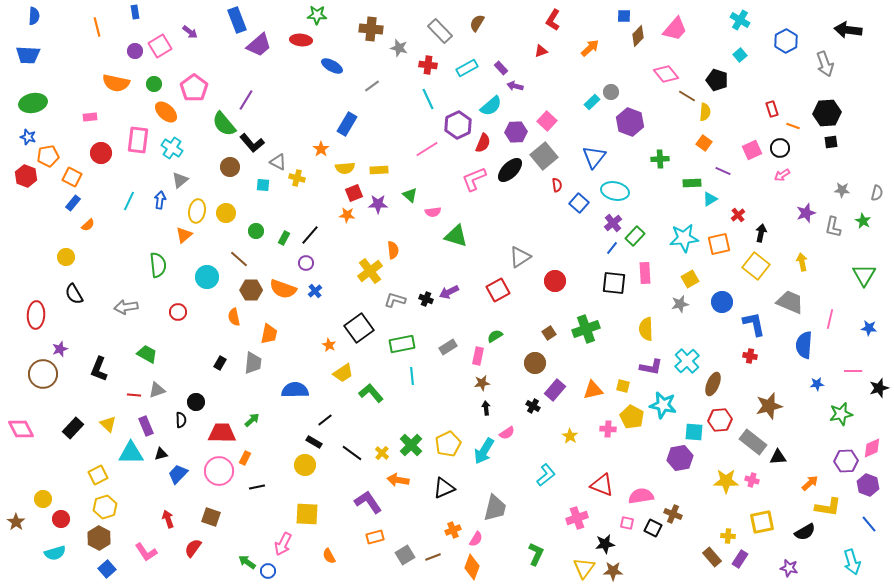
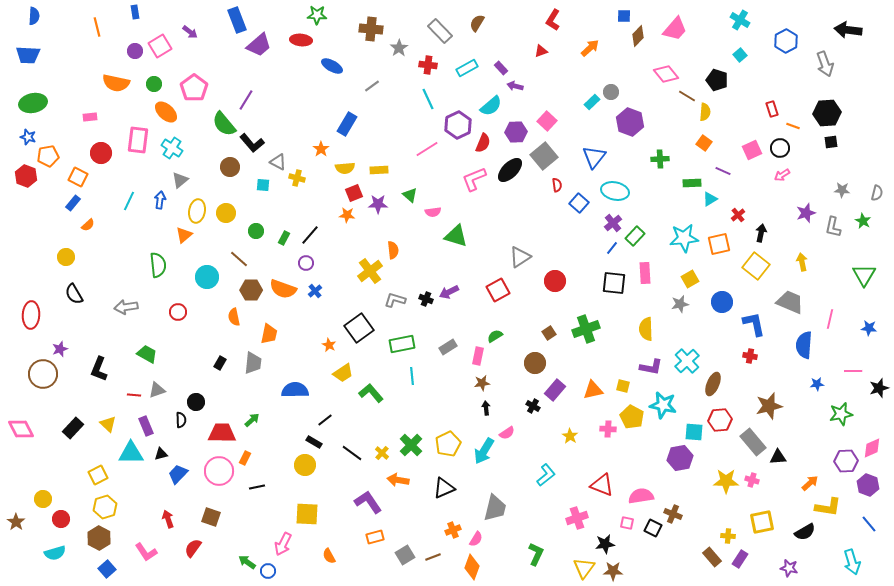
gray star at (399, 48): rotated 24 degrees clockwise
orange square at (72, 177): moved 6 px right
red ellipse at (36, 315): moved 5 px left
gray rectangle at (753, 442): rotated 12 degrees clockwise
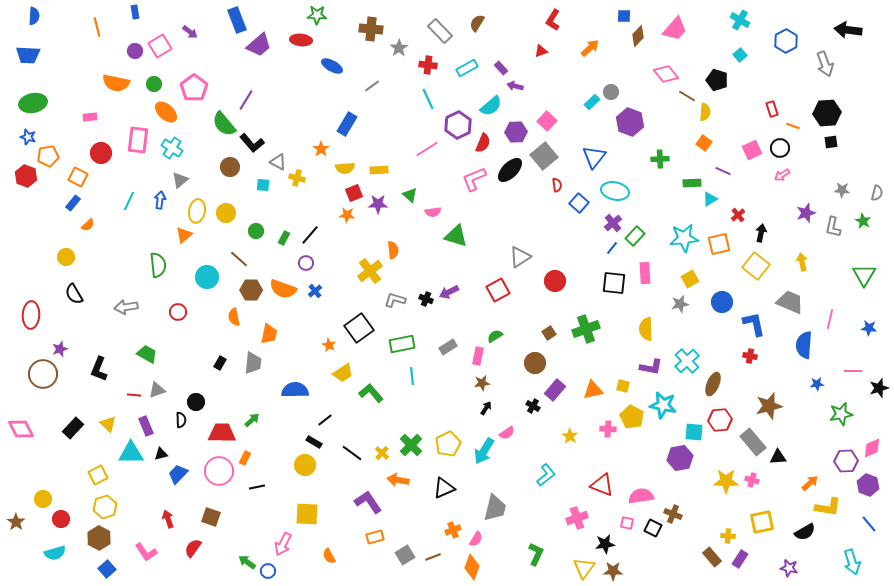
black arrow at (486, 408): rotated 40 degrees clockwise
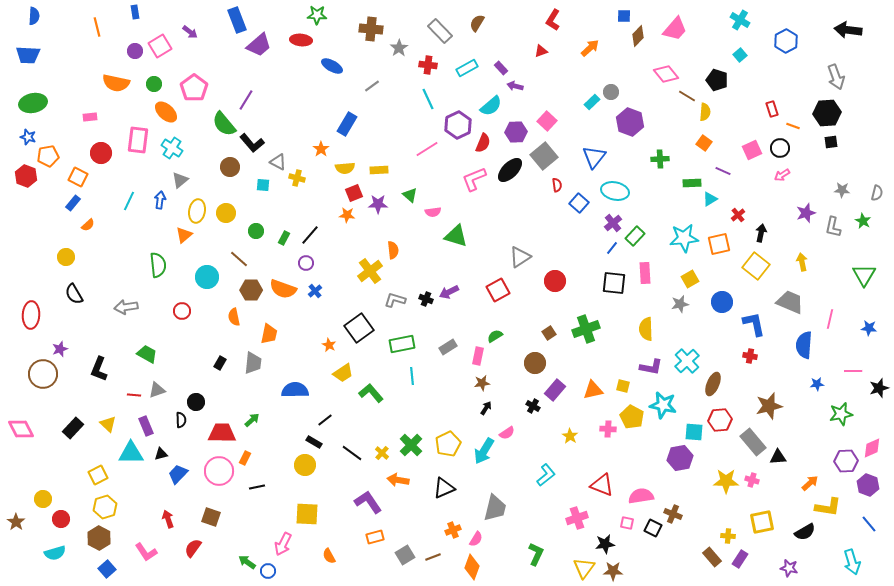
gray arrow at (825, 64): moved 11 px right, 13 px down
red circle at (178, 312): moved 4 px right, 1 px up
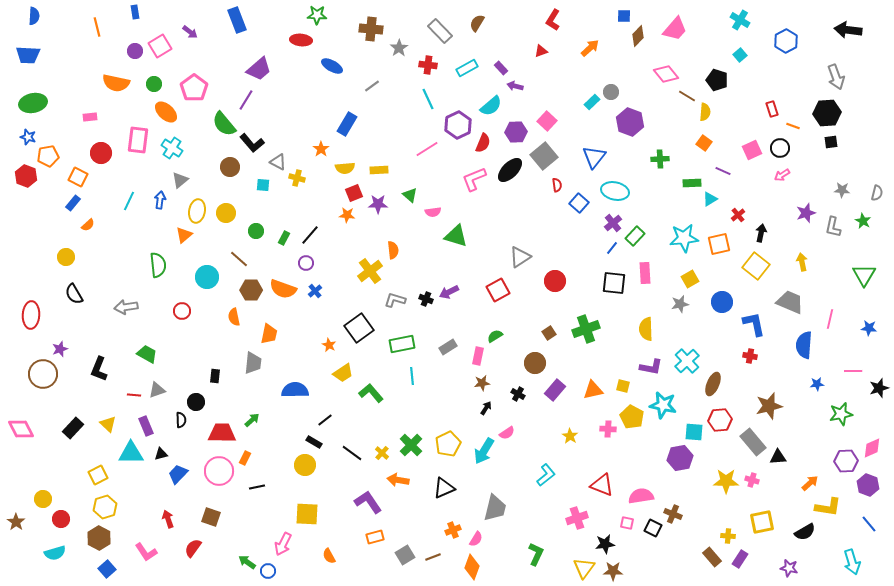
purple trapezoid at (259, 45): moved 24 px down
black rectangle at (220, 363): moved 5 px left, 13 px down; rotated 24 degrees counterclockwise
black cross at (533, 406): moved 15 px left, 12 px up
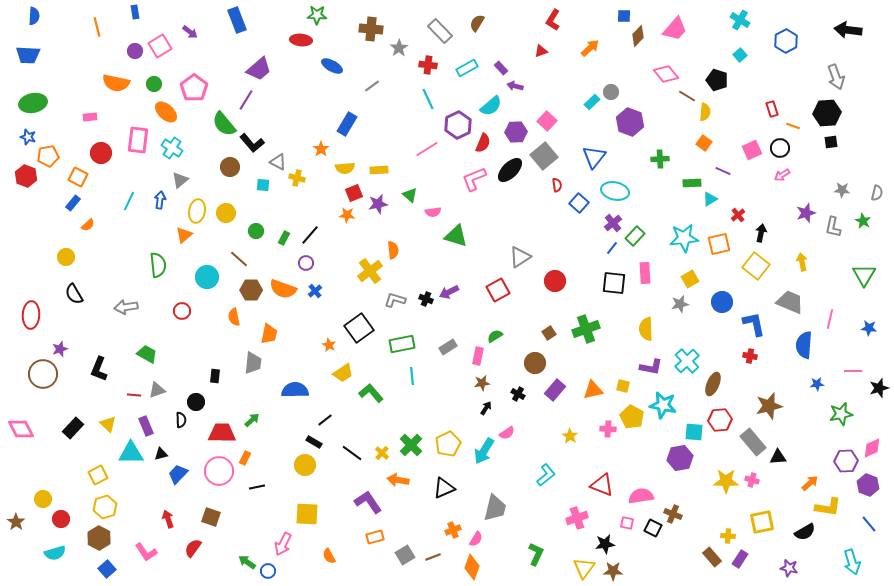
purple star at (378, 204): rotated 12 degrees counterclockwise
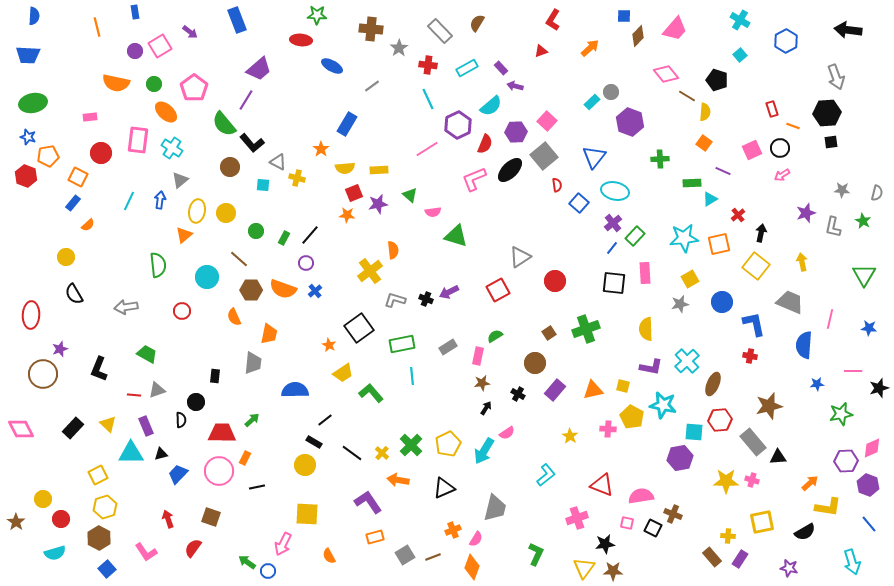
red semicircle at (483, 143): moved 2 px right, 1 px down
orange semicircle at (234, 317): rotated 12 degrees counterclockwise
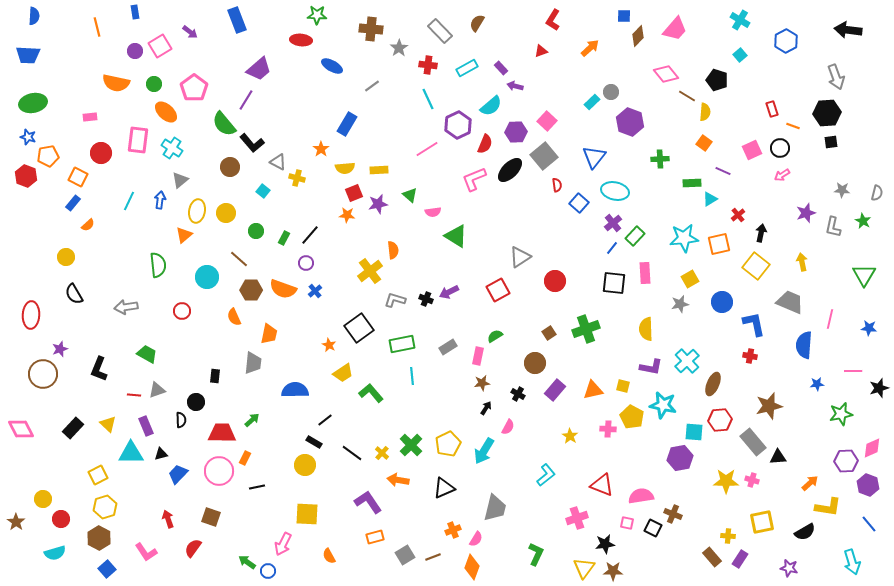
cyan square at (263, 185): moved 6 px down; rotated 32 degrees clockwise
green triangle at (456, 236): rotated 15 degrees clockwise
pink semicircle at (507, 433): moved 1 px right, 6 px up; rotated 28 degrees counterclockwise
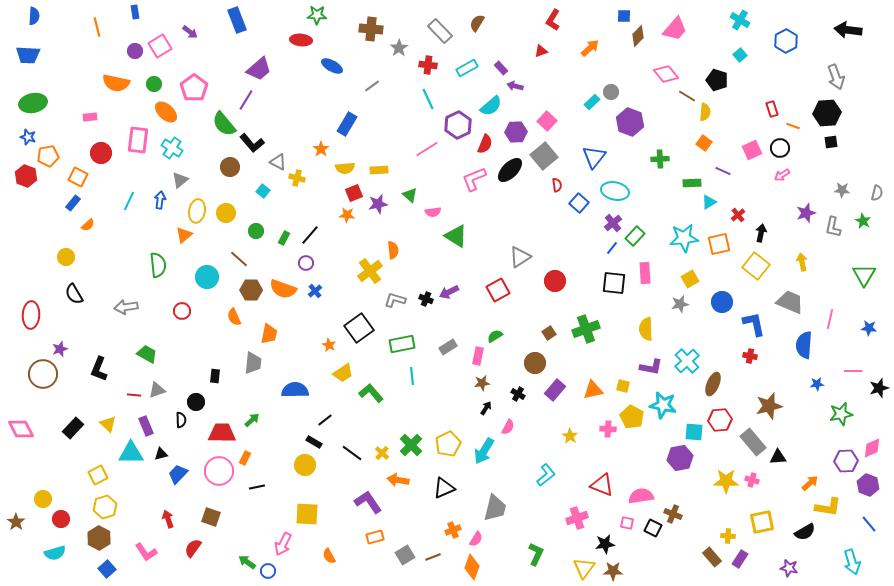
cyan triangle at (710, 199): moved 1 px left, 3 px down
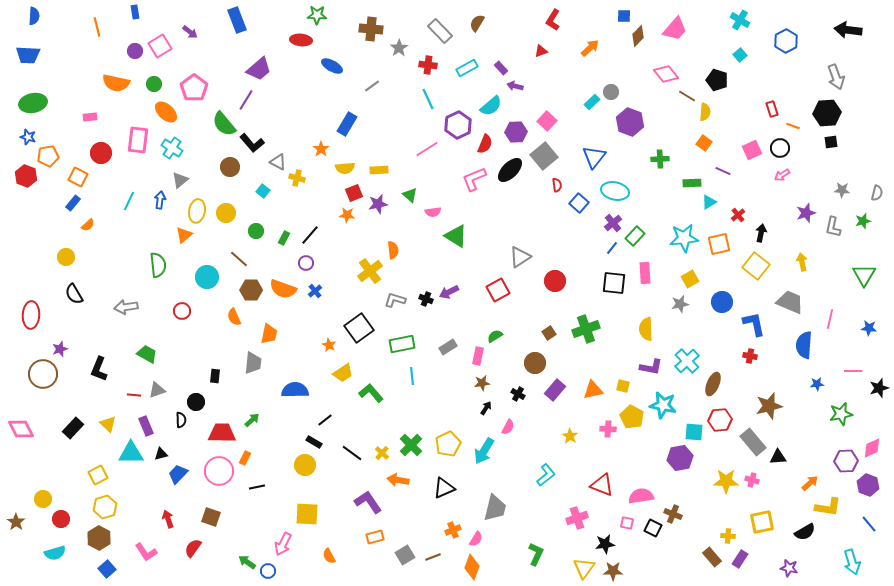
green star at (863, 221): rotated 28 degrees clockwise
